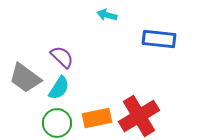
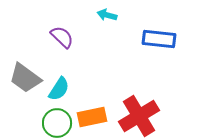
purple semicircle: moved 20 px up
cyan semicircle: moved 1 px down
orange rectangle: moved 5 px left, 1 px up
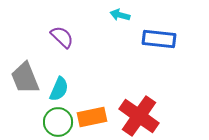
cyan arrow: moved 13 px right
gray trapezoid: rotated 32 degrees clockwise
cyan semicircle: rotated 10 degrees counterclockwise
red cross: rotated 24 degrees counterclockwise
green circle: moved 1 px right, 1 px up
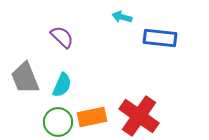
cyan arrow: moved 2 px right, 2 px down
blue rectangle: moved 1 px right, 1 px up
cyan semicircle: moved 3 px right, 4 px up
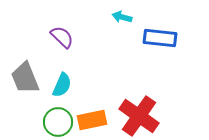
orange rectangle: moved 3 px down
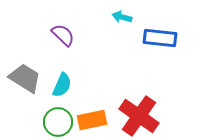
purple semicircle: moved 1 px right, 2 px up
gray trapezoid: rotated 144 degrees clockwise
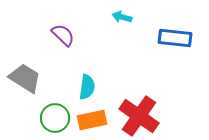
blue rectangle: moved 15 px right
cyan semicircle: moved 25 px right, 2 px down; rotated 15 degrees counterclockwise
green circle: moved 3 px left, 4 px up
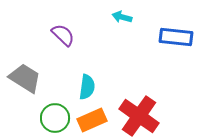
blue rectangle: moved 1 px right, 1 px up
orange rectangle: rotated 12 degrees counterclockwise
